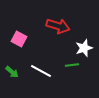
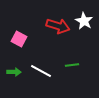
white star: moved 27 px up; rotated 24 degrees counterclockwise
green arrow: moved 2 px right; rotated 40 degrees counterclockwise
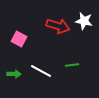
white star: rotated 18 degrees counterclockwise
green arrow: moved 2 px down
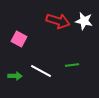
red arrow: moved 5 px up
green arrow: moved 1 px right, 2 px down
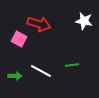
red arrow: moved 19 px left, 3 px down
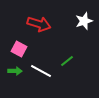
white star: rotated 30 degrees counterclockwise
pink square: moved 10 px down
green line: moved 5 px left, 4 px up; rotated 32 degrees counterclockwise
green arrow: moved 5 px up
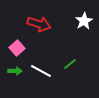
white star: rotated 12 degrees counterclockwise
pink square: moved 2 px left, 1 px up; rotated 21 degrees clockwise
green line: moved 3 px right, 3 px down
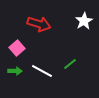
white line: moved 1 px right
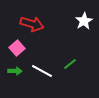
red arrow: moved 7 px left
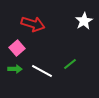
red arrow: moved 1 px right
green arrow: moved 2 px up
